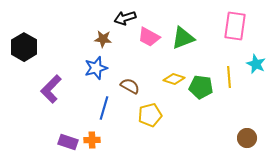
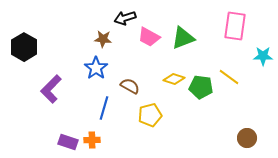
cyan star: moved 7 px right, 8 px up; rotated 24 degrees counterclockwise
blue star: rotated 20 degrees counterclockwise
yellow line: rotated 50 degrees counterclockwise
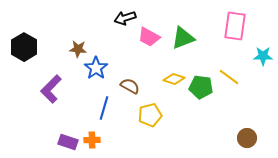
brown star: moved 25 px left, 10 px down
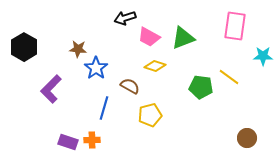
yellow diamond: moved 19 px left, 13 px up
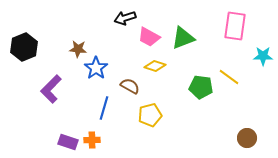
black hexagon: rotated 8 degrees clockwise
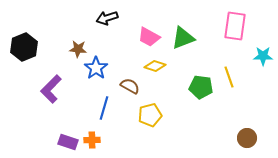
black arrow: moved 18 px left
yellow line: rotated 35 degrees clockwise
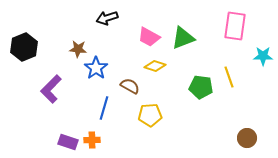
yellow pentagon: rotated 10 degrees clockwise
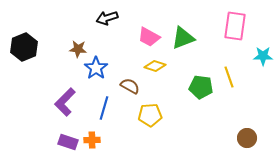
purple L-shape: moved 14 px right, 13 px down
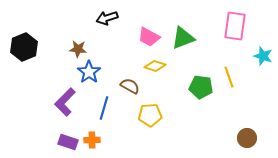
cyan star: rotated 18 degrees clockwise
blue star: moved 7 px left, 4 px down
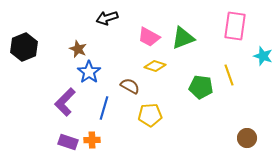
brown star: rotated 18 degrees clockwise
yellow line: moved 2 px up
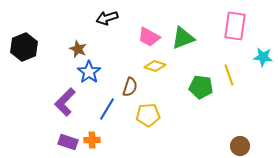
cyan star: moved 1 px down; rotated 12 degrees counterclockwise
brown semicircle: moved 1 px down; rotated 78 degrees clockwise
blue line: moved 3 px right, 1 px down; rotated 15 degrees clockwise
yellow pentagon: moved 2 px left
brown circle: moved 7 px left, 8 px down
